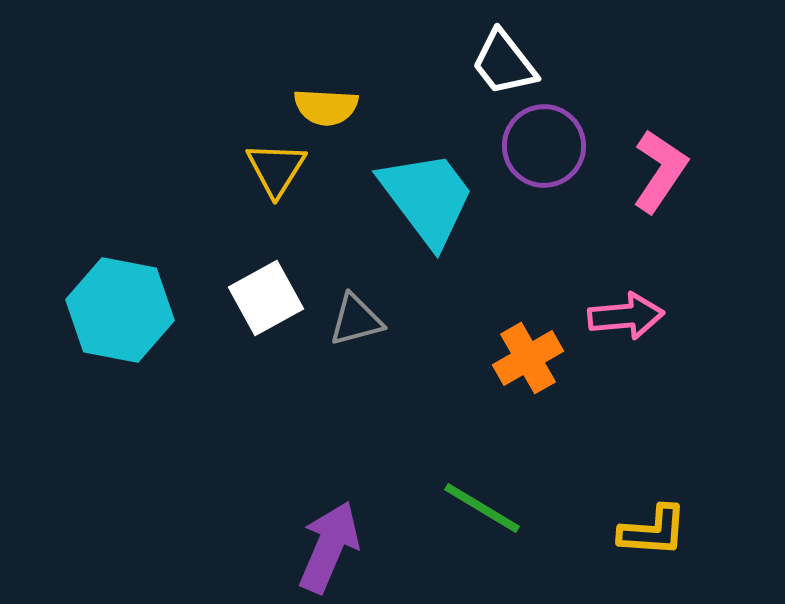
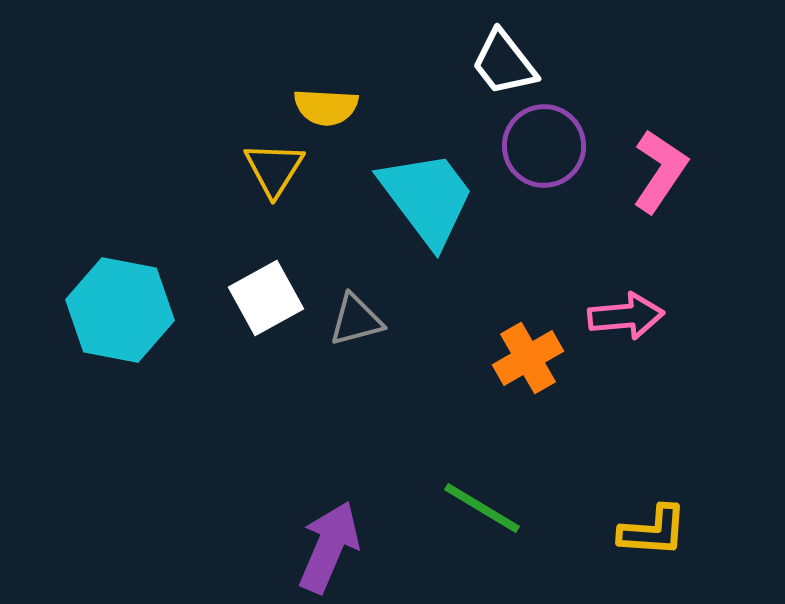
yellow triangle: moved 2 px left
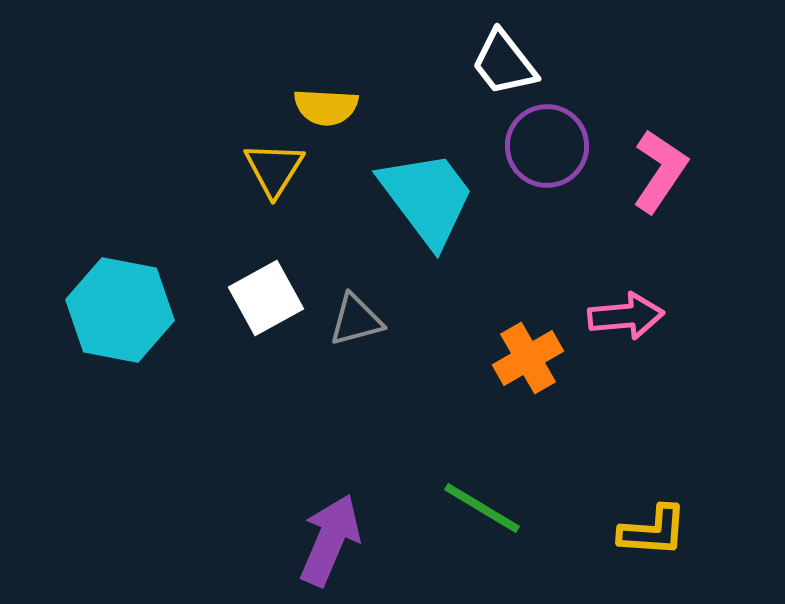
purple circle: moved 3 px right
purple arrow: moved 1 px right, 7 px up
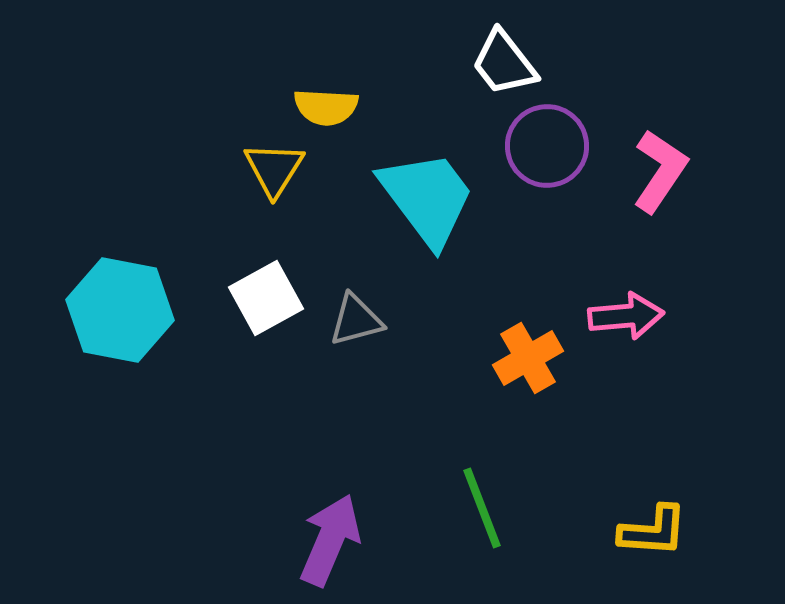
green line: rotated 38 degrees clockwise
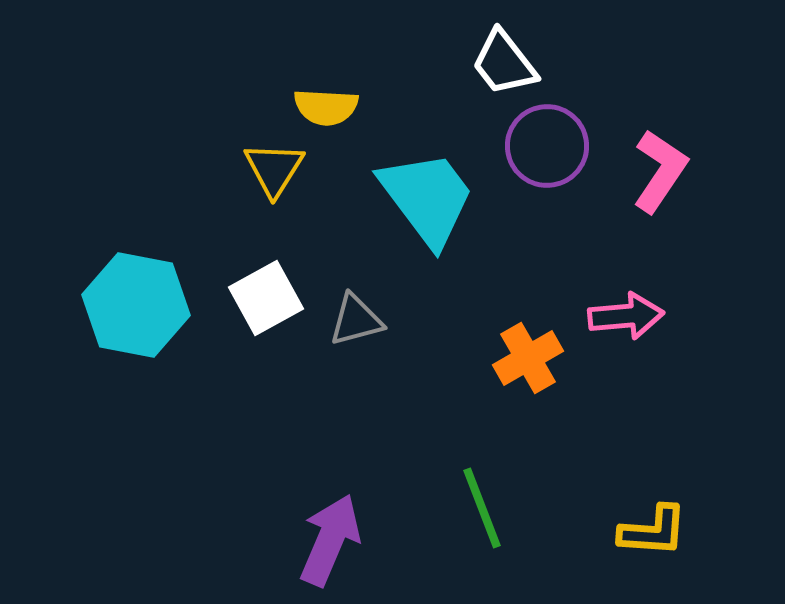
cyan hexagon: moved 16 px right, 5 px up
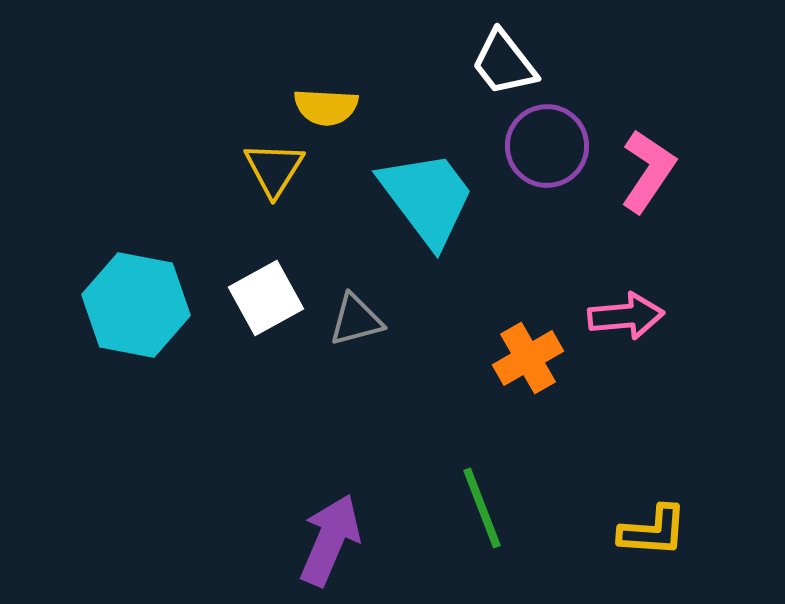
pink L-shape: moved 12 px left
